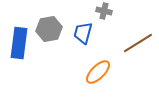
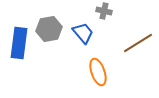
blue trapezoid: rotated 125 degrees clockwise
orange ellipse: rotated 64 degrees counterclockwise
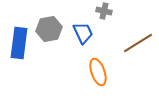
blue trapezoid: rotated 15 degrees clockwise
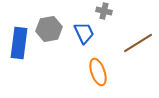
blue trapezoid: moved 1 px right
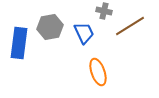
gray hexagon: moved 1 px right, 2 px up
brown line: moved 8 px left, 17 px up
